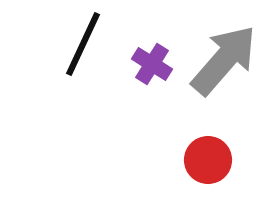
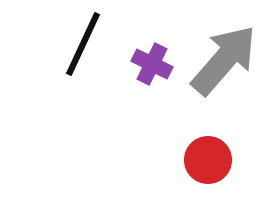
purple cross: rotated 6 degrees counterclockwise
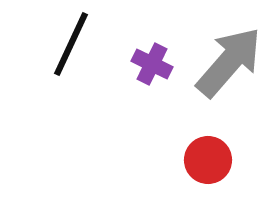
black line: moved 12 px left
gray arrow: moved 5 px right, 2 px down
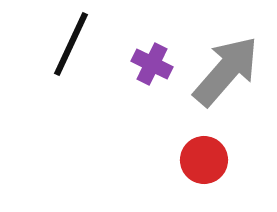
gray arrow: moved 3 px left, 9 px down
red circle: moved 4 px left
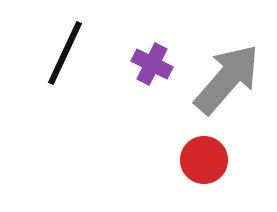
black line: moved 6 px left, 9 px down
gray arrow: moved 1 px right, 8 px down
